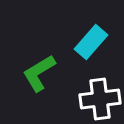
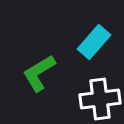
cyan rectangle: moved 3 px right
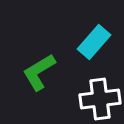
green L-shape: moved 1 px up
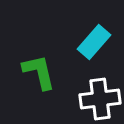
green L-shape: rotated 108 degrees clockwise
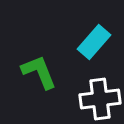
green L-shape: rotated 9 degrees counterclockwise
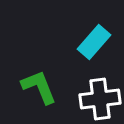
green L-shape: moved 15 px down
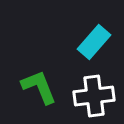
white cross: moved 6 px left, 3 px up
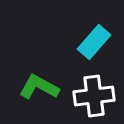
green L-shape: rotated 39 degrees counterclockwise
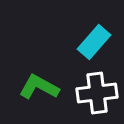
white cross: moved 3 px right, 3 px up
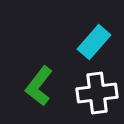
green L-shape: moved 1 px up; rotated 81 degrees counterclockwise
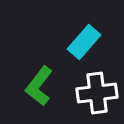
cyan rectangle: moved 10 px left
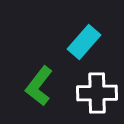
white cross: rotated 6 degrees clockwise
